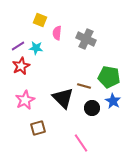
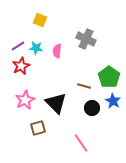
pink semicircle: moved 18 px down
green pentagon: rotated 25 degrees clockwise
black triangle: moved 7 px left, 5 px down
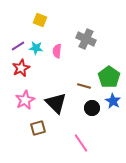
red star: moved 2 px down
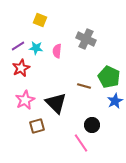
green pentagon: rotated 10 degrees counterclockwise
blue star: moved 2 px right; rotated 14 degrees clockwise
black circle: moved 17 px down
brown square: moved 1 px left, 2 px up
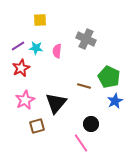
yellow square: rotated 24 degrees counterclockwise
black triangle: rotated 25 degrees clockwise
black circle: moved 1 px left, 1 px up
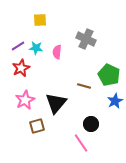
pink semicircle: moved 1 px down
green pentagon: moved 2 px up
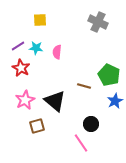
gray cross: moved 12 px right, 17 px up
red star: rotated 18 degrees counterclockwise
black triangle: moved 1 px left, 2 px up; rotated 30 degrees counterclockwise
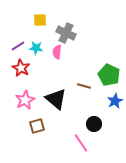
gray cross: moved 32 px left, 11 px down
black triangle: moved 1 px right, 2 px up
black circle: moved 3 px right
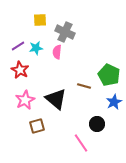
gray cross: moved 1 px left, 1 px up
cyan star: rotated 16 degrees counterclockwise
red star: moved 1 px left, 2 px down
blue star: moved 1 px left, 1 px down
black circle: moved 3 px right
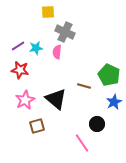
yellow square: moved 8 px right, 8 px up
red star: rotated 18 degrees counterclockwise
pink line: moved 1 px right
